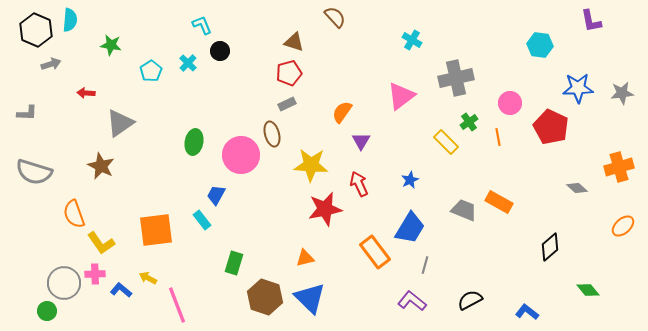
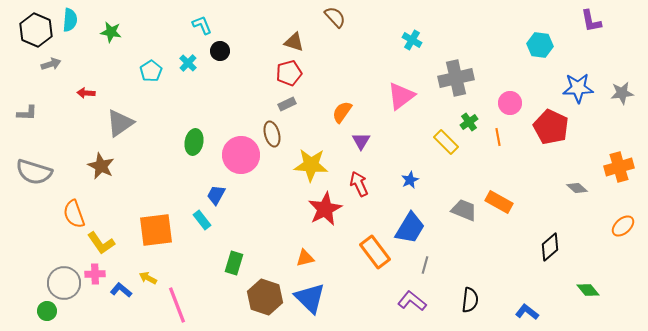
green star at (111, 45): moved 13 px up
red star at (325, 209): rotated 16 degrees counterclockwise
black semicircle at (470, 300): rotated 125 degrees clockwise
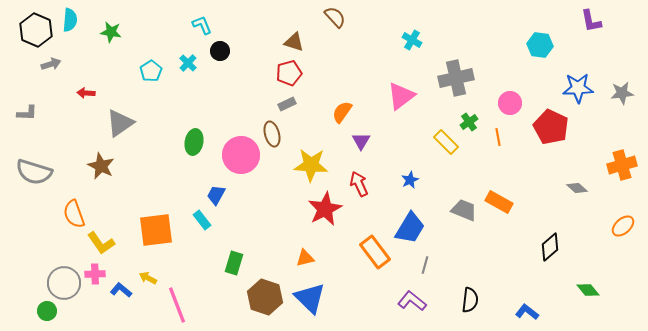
orange cross at (619, 167): moved 3 px right, 2 px up
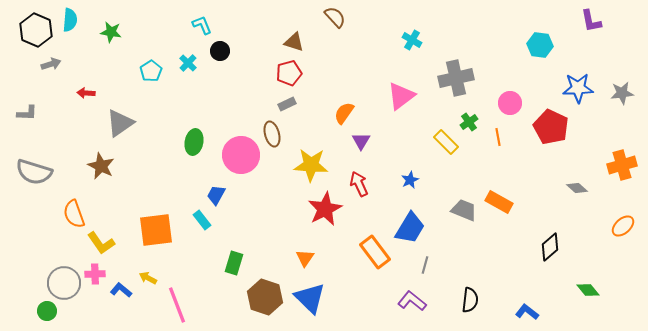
orange semicircle at (342, 112): moved 2 px right, 1 px down
orange triangle at (305, 258): rotated 42 degrees counterclockwise
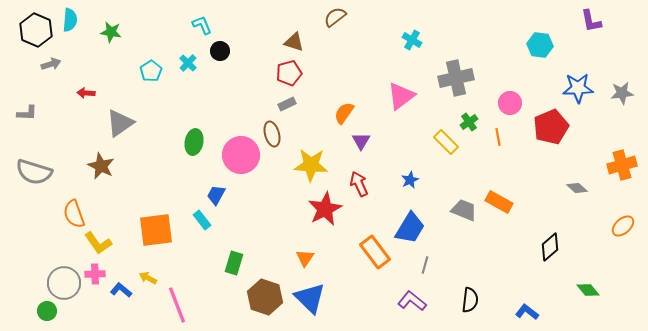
brown semicircle at (335, 17): rotated 85 degrees counterclockwise
red pentagon at (551, 127): rotated 24 degrees clockwise
yellow L-shape at (101, 243): moved 3 px left
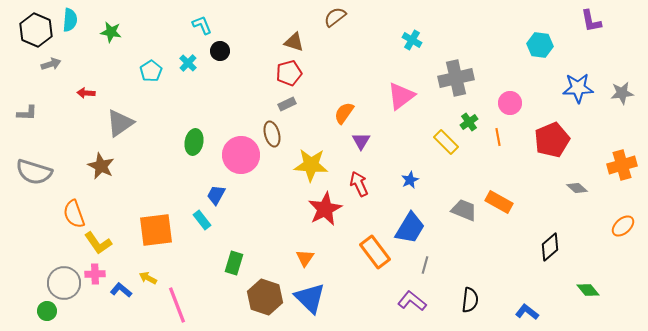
red pentagon at (551, 127): moved 1 px right, 13 px down
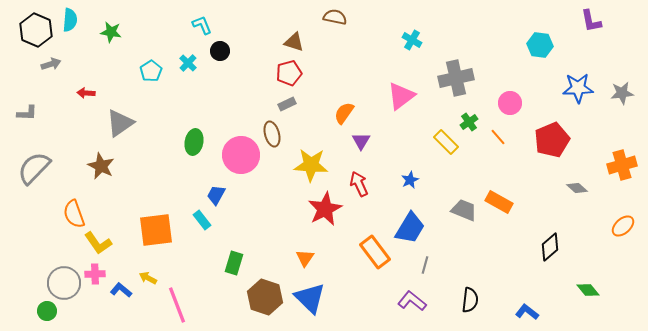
brown semicircle at (335, 17): rotated 50 degrees clockwise
orange line at (498, 137): rotated 30 degrees counterclockwise
gray semicircle at (34, 172): moved 4 px up; rotated 117 degrees clockwise
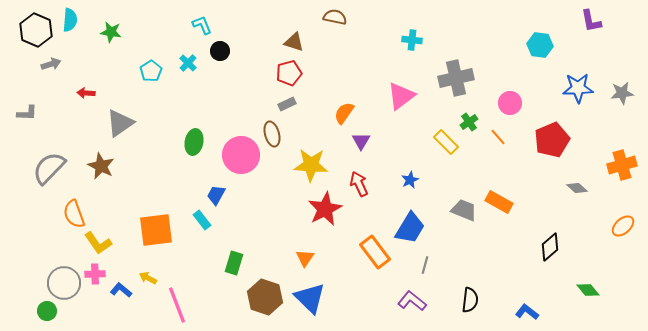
cyan cross at (412, 40): rotated 24 degrees counterclockwise
gray semicircle at (34, 168): moved 15 px right
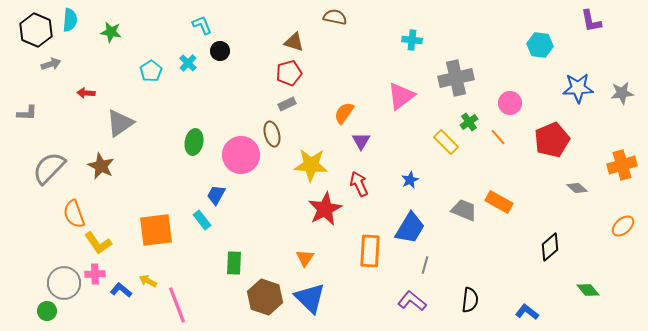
orange rectangle at (375, 252): moved 5 px left, 1 px up; rotated 40 degrees clockwise
green rectangle at (234, 263): rotated 15 degrees counterclockwise
yellow arrow at (148, 278): moved 3 px down
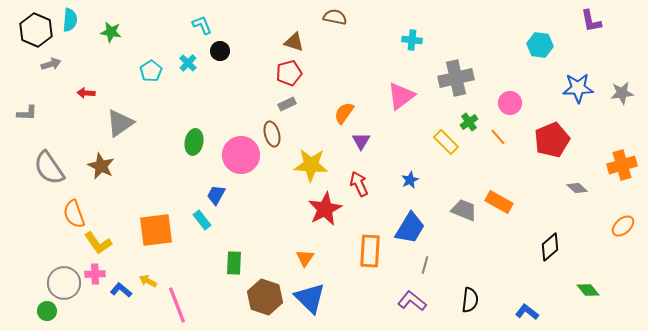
gray semicircle at (49, 168): rotated 78 degrees counterclockwise
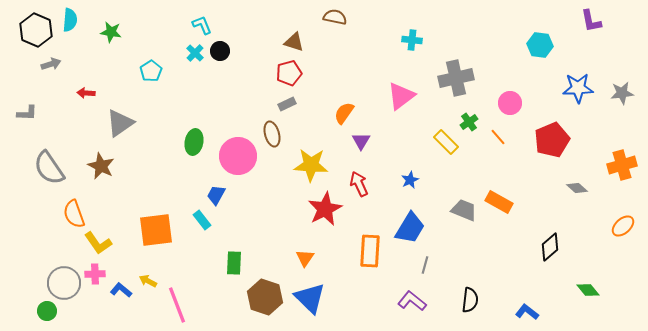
cyan cross at (188, 63): moved 7 px right, 10 px up
pink circle at (241, 155): moved 3 px left, 1 px down
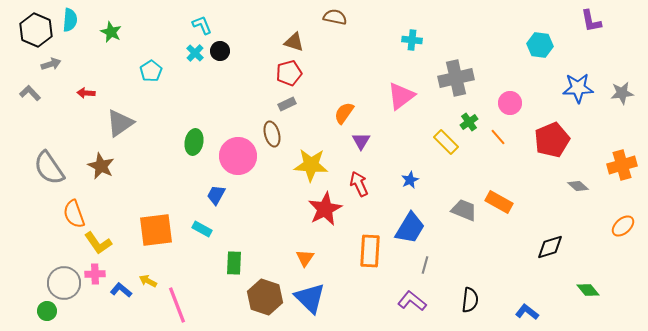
green star at (111, 32): rotated 15 degrees clockwise
gray L-shape at (27, 113): moved 3 px right, 20 px up; rotated 135 degrees counterclockwise
gray diamond at (577, 188): moved 1 px right, 2 px up
cyan rectangle at (202, 220): moved 9 px down; rotated 24 degrees counterclockwise
black diamond at (550, 247): rotated 24 degrees clockwise
